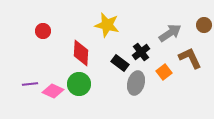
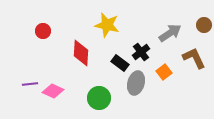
brown L-shape: moved 4 px right
green circle: moved 20 px right, 14 px down
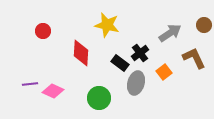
black cross: moved 1 px left, 1 px down
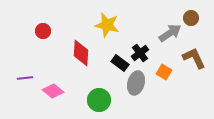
brown circle: moved 13 px left, 7 px up
orange square: rotated 21 degrees counterclockwise
purple line: moved 5 px left, 6 px up
pink diamond: rotated 15 degrees clockwise
green circle: moved 2 px down
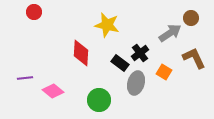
red circle: moved 9 px left, 19 px up
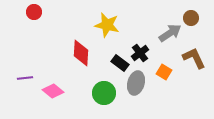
green circle: moved 5 px right, 7 px up
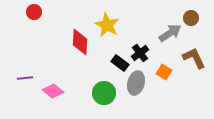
yellow star: rotated 15 degrees clockwise
red diamond: moved 1 px left, 11 px up
